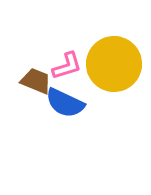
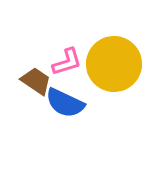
pink L-shape: moved 4 px up
brown trapezoid: rotated 12 degrees clockwise
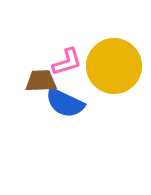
yellow circle: moved 2 px down
brown trapezoid: moved 5 px right; rotated 36 degrees counterclockwise
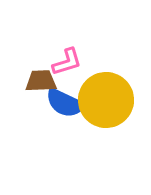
yellow circle: moved 8 px left, 34 px down
